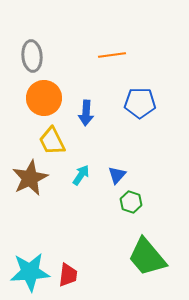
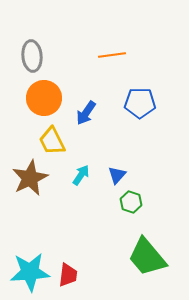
blue arrow: rotated 30 degrees clockwise
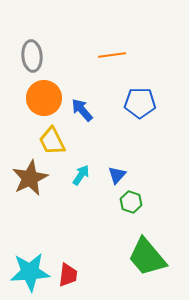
blue arrow: moved 4 px left, 3 px up; rotated 105 degrees clockwise
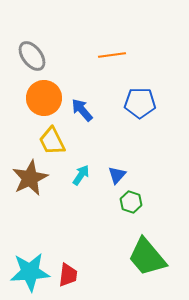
gray ellipse: rotated 32 degrees counterclockwise
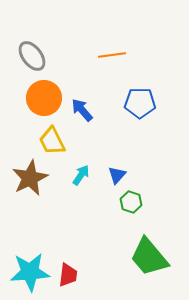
green trapezoid: moved 2 px right
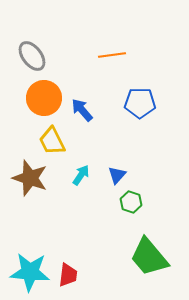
brown star: rotated 27 degrees counterclockwise
cyan star: rotated 9 degrees clockwise
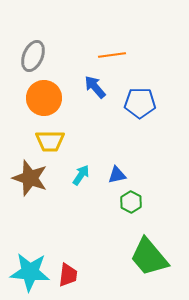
gray ellipse: moved 1 px right; rotated 60 degrees clockwise
blue arrow: moved 13 px right, 23 px up
yellow trapezoid: moved 2 px left; rotated 64 degrees counterclockwise
blue triangle: rotated 36 degrees clockwise
green hexagon: rotated 10 degrees clockwise
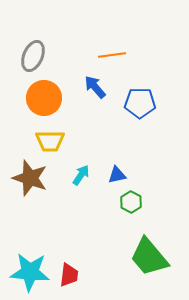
red trapezoid: moved 1 px right
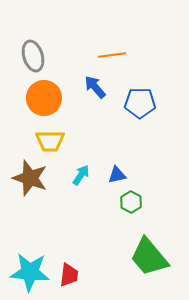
gray ellipse: rotated 40 degrees counterclockwise
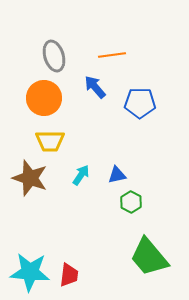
gray ellipse: moved 21 px right
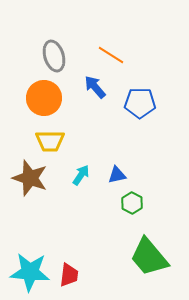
orange line: moved 1 px left; rotated 40 degrees clockwise
green hexagon: moved 1 px right, 1 px down
